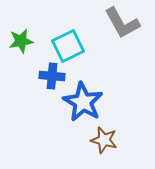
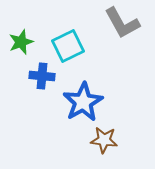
green star: moved 1 px down; rotated 10 degrees counterclockwise
blue cross: moved 10 px left
blue star: rotated 12 degrees clockwise
brown star: rotated 8 degrees counterclockwise
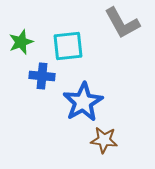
cyan square: rotated 20 degrees clockwise
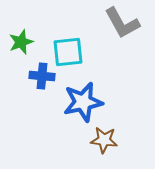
cyan square: moved 6 px down
blue star: rotated 18 degrees clockwise
